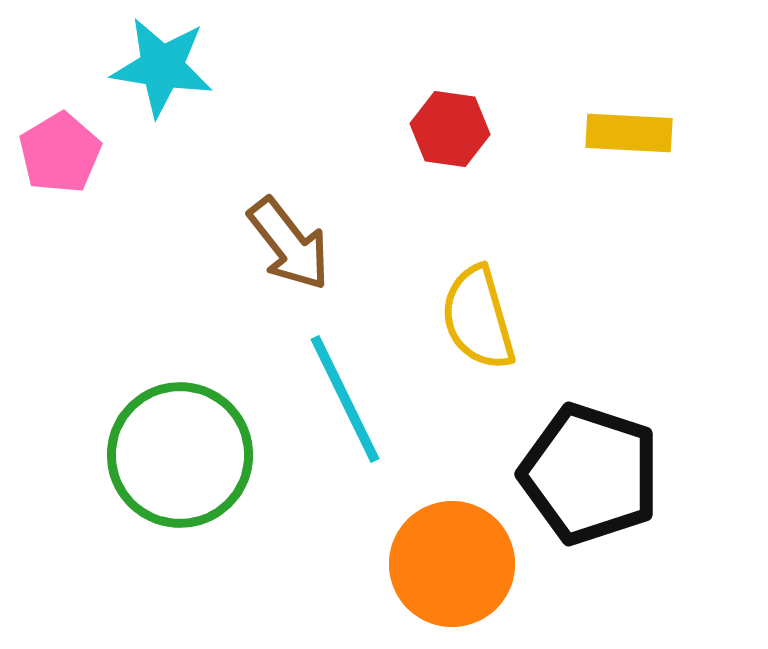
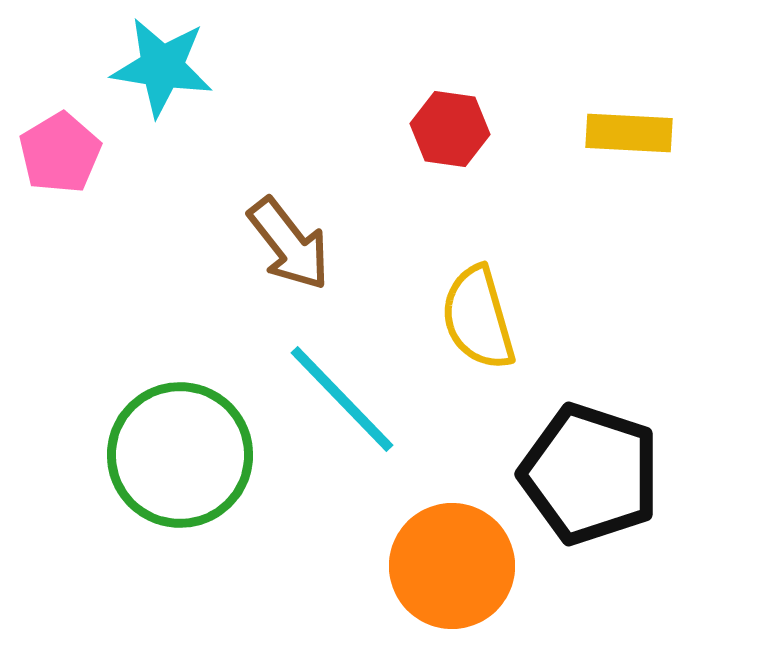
cyan line: moved 3 px left; rotated 18 degrees counterclockwise
orange circle: moved 2 px down
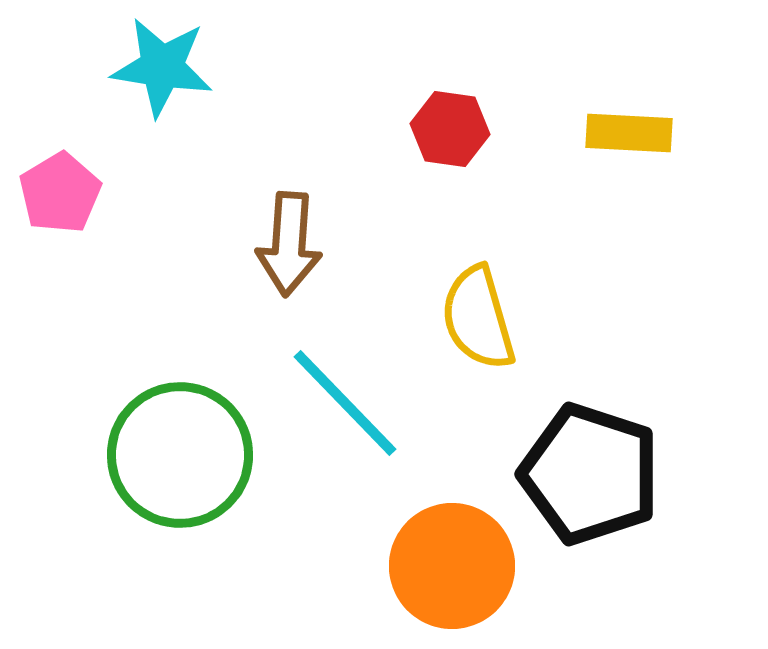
pink pentagon: moved 40 px down
brown arrow: rotated 42 degrees clockwise
cyan line: moved 3 px right, 4 px down
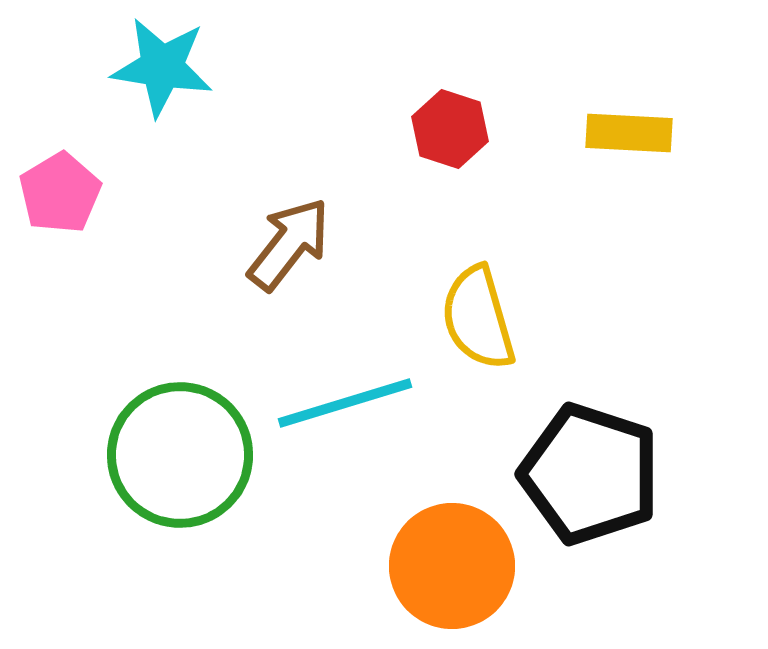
red hexagon: rotated 10 degrees clockwise
brown arrow: rotated 146 degrees counterclockwise
cyan line: rotated 63 degrees counterclockwise
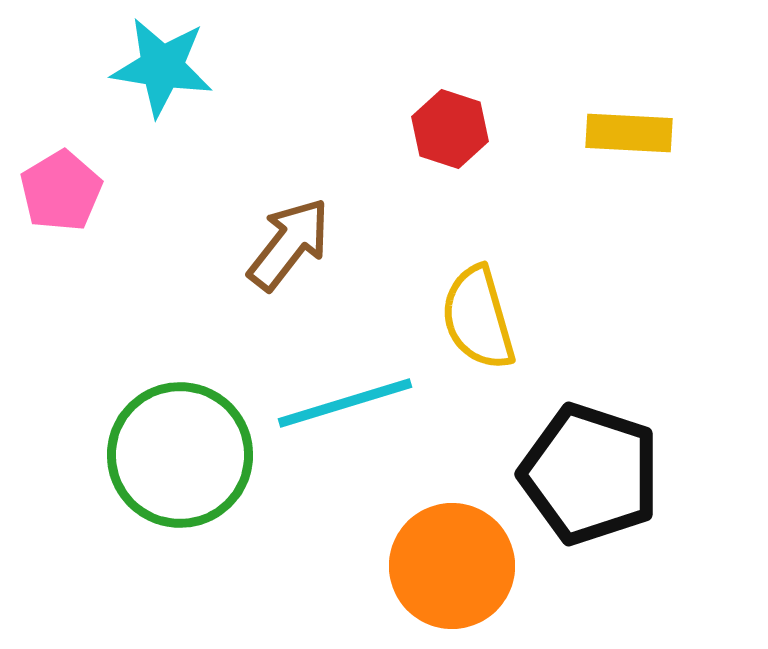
pink pentagon: moved 1 px right, 2 px up
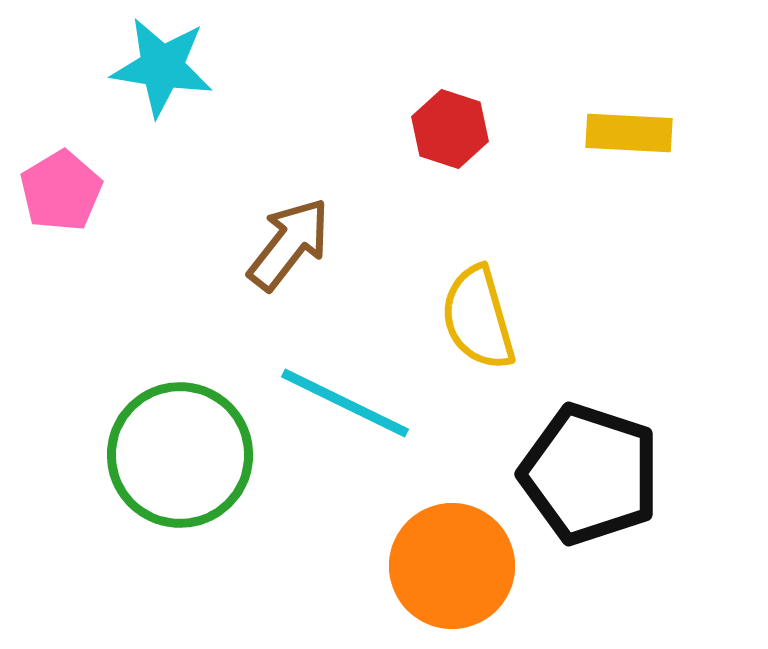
cyan line: rotated 43 degrees clockwise
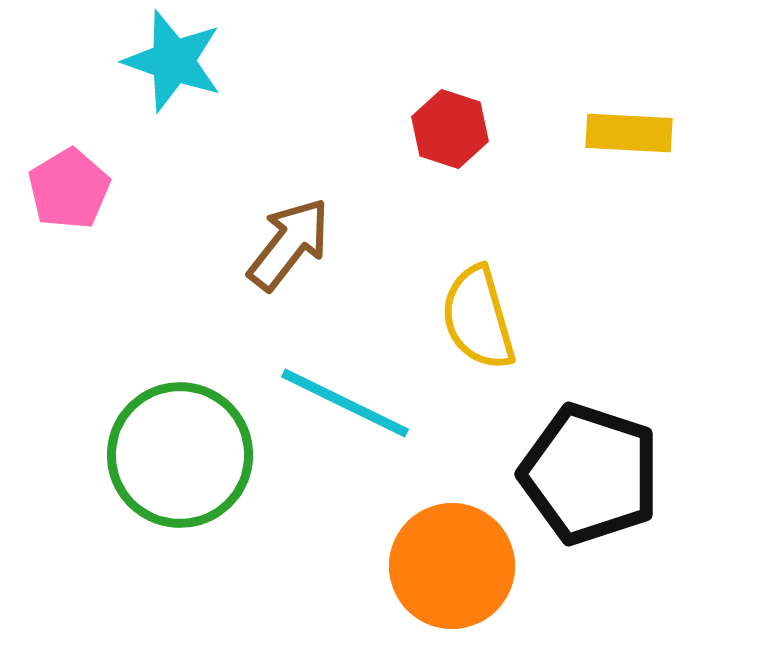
cyan star: moved 11 px right, 6 px up; rotated 10 degrees clockwise
pink pentagon: moved 8 px right, 2 px up
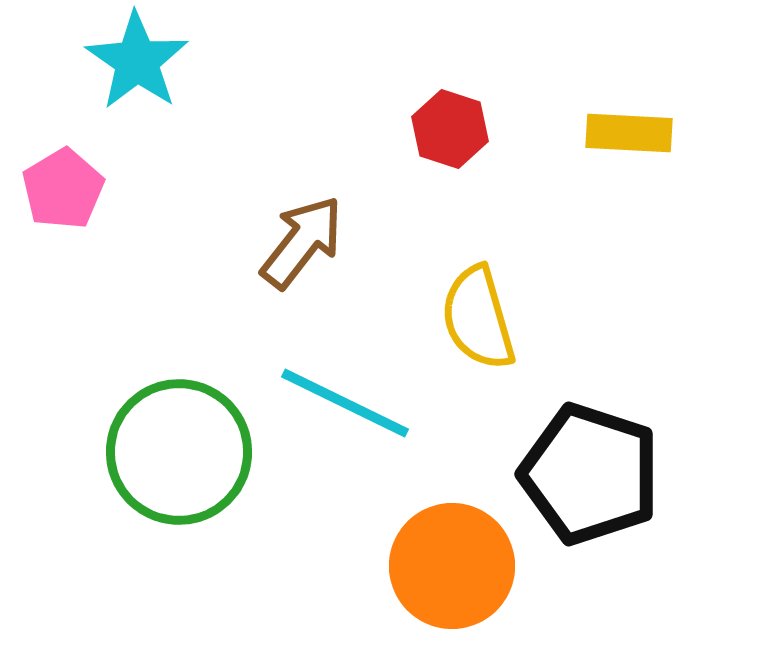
cyan star: moved 36 px left; rotated 16 degrees clockwise
pink pentagon: moved 6 px left
brown arrow: moved 13 px right, 2 px up
green circle: moved 1 px left, 3 px up
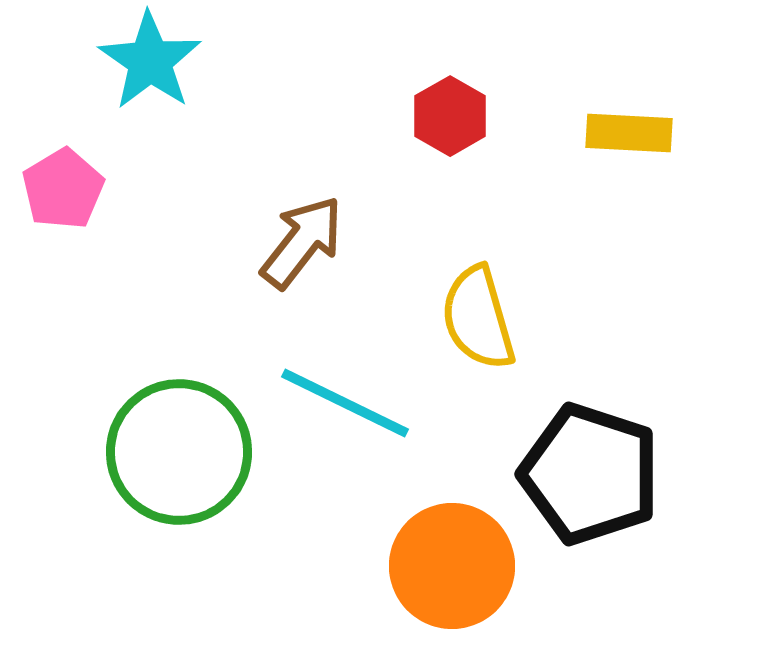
cyan star: moved 13 px right
red hexagon: moved 13 px up; rotated 12 degrees clockwise
